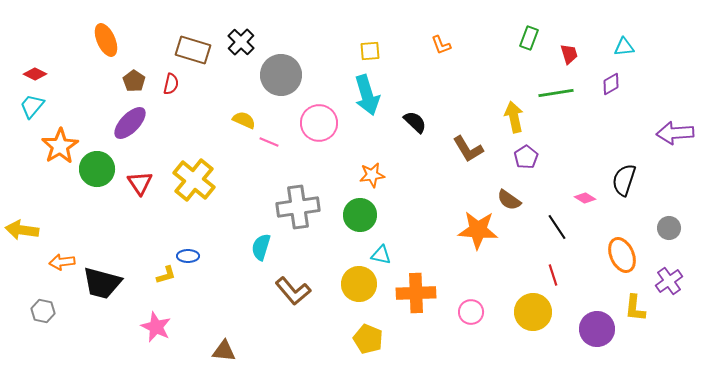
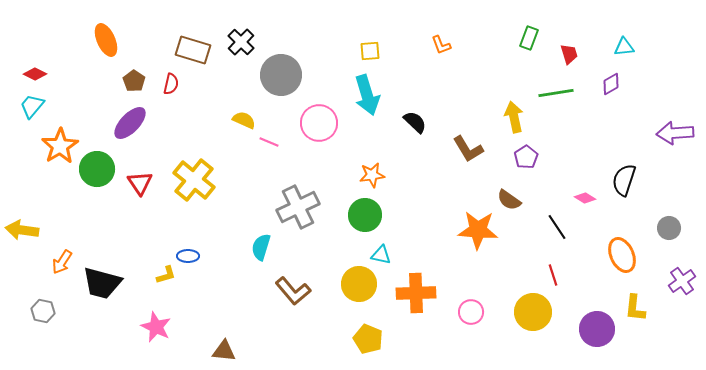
gray cross at (298, 207): rotated 18 degrees counterclockwise
green circle at (360, 215): moved 5 px right
orange arrow at (62, 262): rotated 50 degrees counterclockwise
purple cross at (669, 281): moved 13 px right
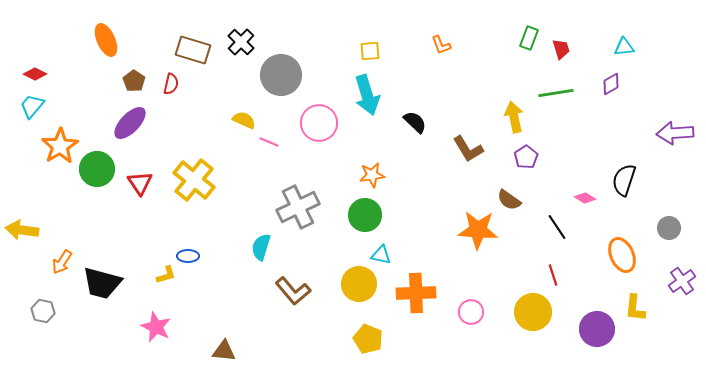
red trapezoid at (569, 54): moved 8 px left, 5 px up
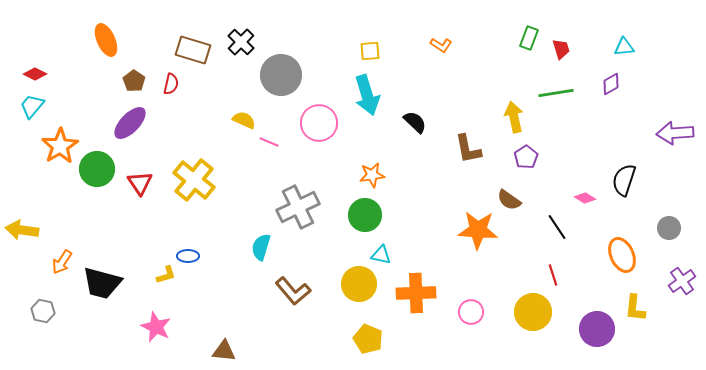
orange L-shape at (441, 45): rotated 35 degrees counterclockwise
brown L-shape at (468, 149): rotated 20 degrees clockwise
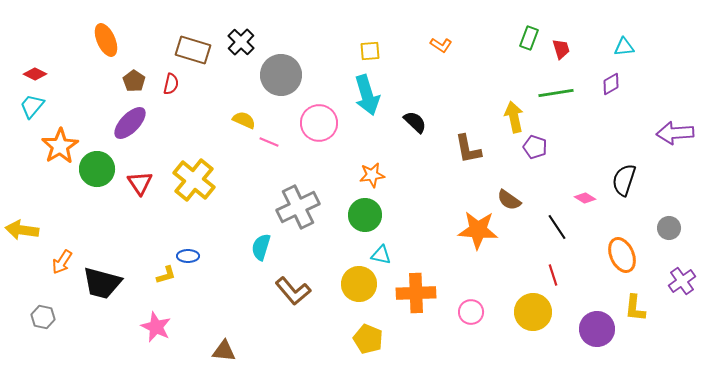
purple pentagon at (526, 157): moved 9 px right, 10 px up; rotated 20 degrees counterclockwise
gray hexagon at (43, 311): moved 6 px down
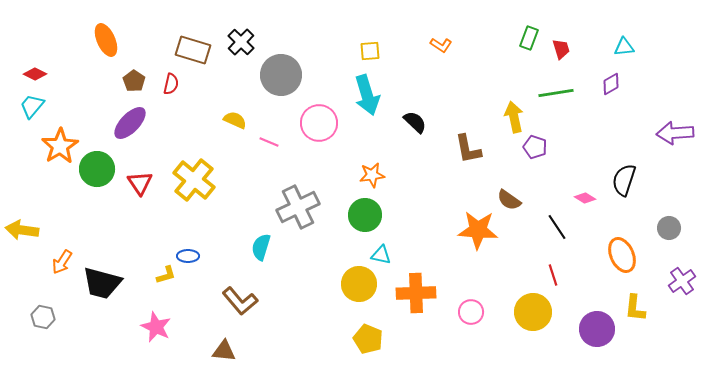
yellow semicircle at (244, 120): moved 9 px left
brown L-shape at (293, 291): moved 53 px left, 10 px down
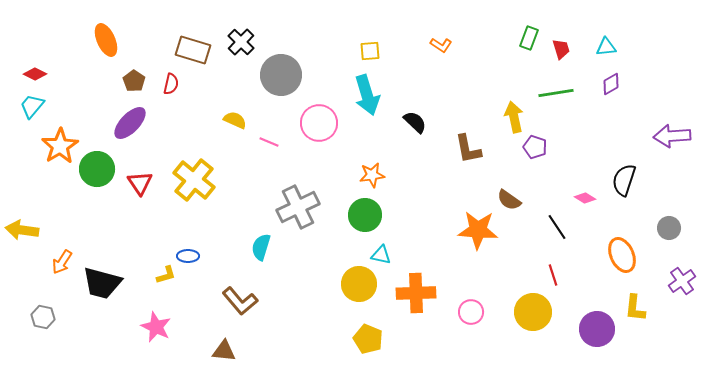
cyan triangle at (624, 47): moved 18 px left
purple arrow at (675, 133): moved 3 px left, 3 px down
